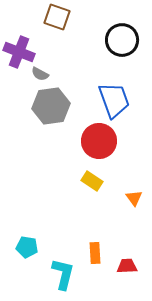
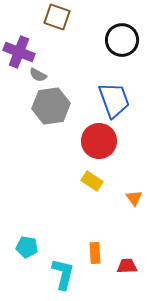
gray semicircle: moved 2 px left, 1 px down
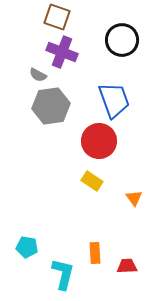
purple cross: moved 43 px right
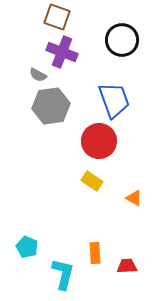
orange triangle: rotated 24 degrees counterclockwise
cyan pentagon: rotated 15 degrees clockwise
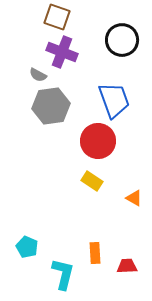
red circle: moved 1 px left
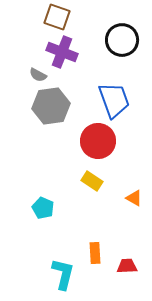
cyan pentagon: moved 16 px right, 39 px up
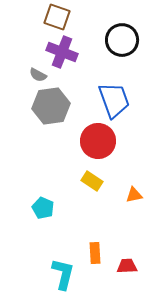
orange triangle: moved 3 px up; rotated 42 degrees counterclockwise
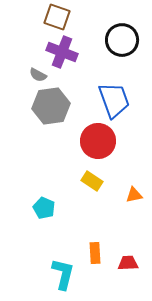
cyan pentagon: moved 1 px right
red trapezoid: moved 1 px right, 3 px up
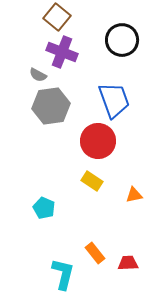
brown square: rotated 20 degrees clockwise
orange rectangle: rotated 35 degrees counterclockwise
